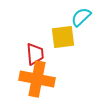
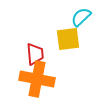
yellow square: moved 5 px right, 2 px down
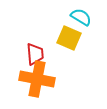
cyan semicircle: rotated 75 degrees clockwise
yellow square: moved 1 px right, 1 px up; rotated 30 degrees clockwise
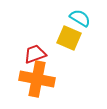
cyan semicircle: moved 1 px left, 1 px down
red trapezoid: rotated 105 degrees counterclockwise
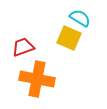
red trapezoid: moved 12 px left, 7 px up
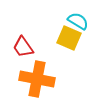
cyan semicircle: moved 2 px left, 3 px down
red trapezoid: rotated 105 degrees counterclockwise
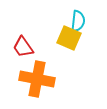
cyan semicircle: rotated 65 degrees clockwise
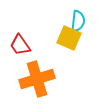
red trapezoid: moved 3 px left, 2 px up
orange cross: rotated 28 degrees counterclockwise
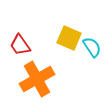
cyan semicircle: moved 14 px right, 26 px down; rotated 40 degrees counterclockwise
orange cross: rotated 12 degrees counterclockwise
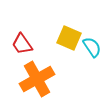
red trapezoid: moved 2 px right, 1 px up
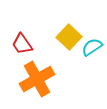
yellow square: moved 1 px up; rotated 20 degrees clockwise
cyan semicircle: rotated 90 degrees counterclockwise
